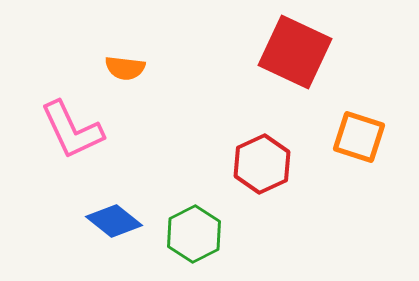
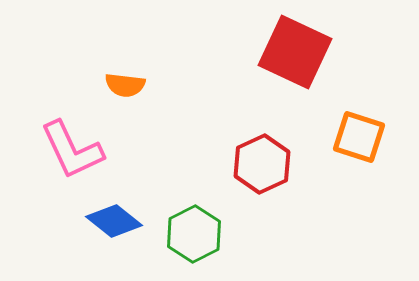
orange semicircle: moved 17 px down
pink L-shape: moved 20 px down
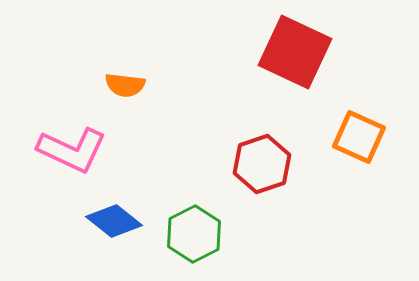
orange square: rotated 6 degrees clockwise
pink L-shape: rotated 40 degrees counterclockwise
red hexagon: rotated 6 degrees clockwise
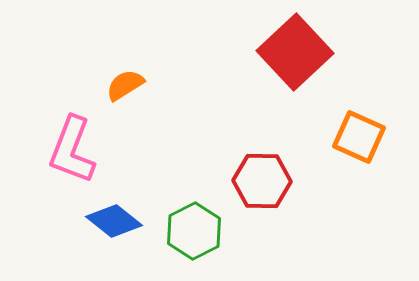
red square: rotated 22 degrees clockwise
orange semicircle: rotated 141 degrees clockwise
pink L-shape: rotated 86 degrees clockwise
red hexagon: moved 17 px down; rotated 20 degrees clockwise
green hexagon: moved 3 px up
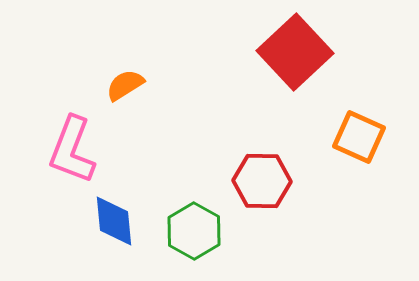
blue diamond: rotated 46 degrees clockwise
green hexagon: rotated 4 degrees counterclockwise
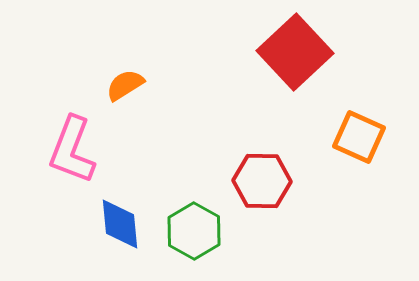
blue diamond: moved 6 px right, 3 px down
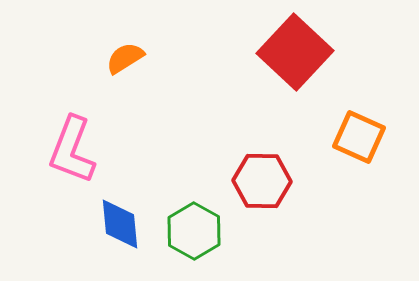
red square: rotated 4 degrees counterclockwise
orange semicircle: moved 27 px up
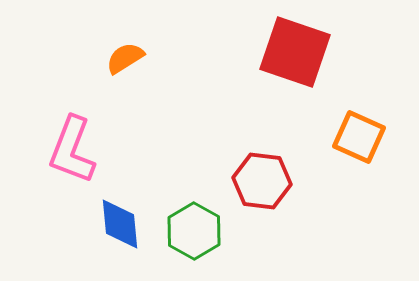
red square: rotated 24 degrees counterclockwise
red hexagon: rotated 6 degrees clockwise
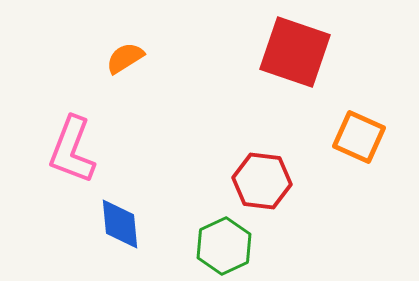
green hexagon: moved 30 px right, 15 px down; rotated 6 degrees clockwise
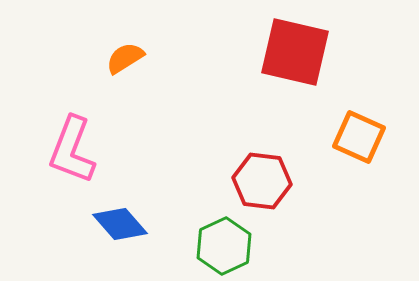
red square: rotated 6 degrees counterclockwise
blue diamond: rotated 36 degrees counterclockwise
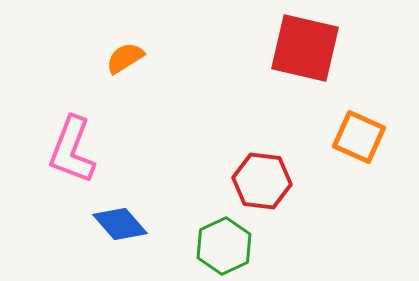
red square: moved 10 px right, 4 px up
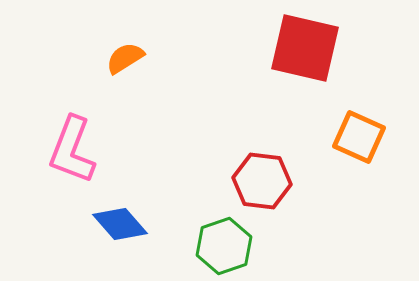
green hexagon: rotated 6 degrees clockwise
